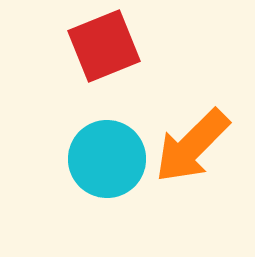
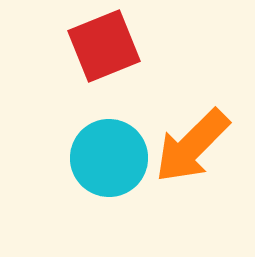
cyan circle: moved 2 px right, 1 px up
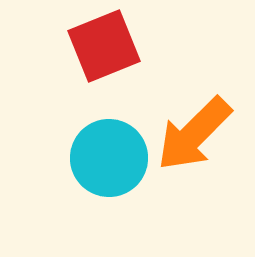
orange arrow: moved 2 px right, 12 px up
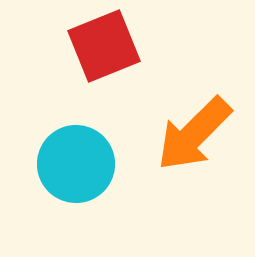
cyan circle: moved 33 px left, 6 px down
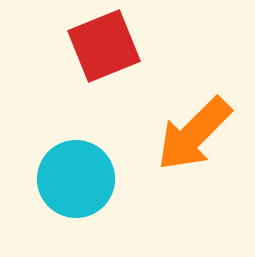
cyan circle: moved 15 px down
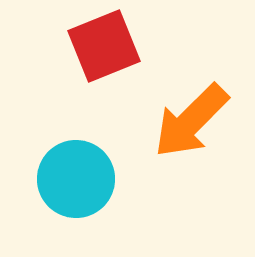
orange arrow: moved 3 px left, 13 px up
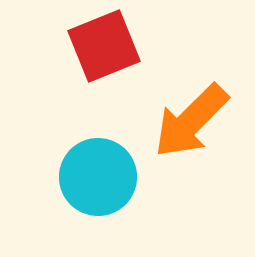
cyan circle: moved 22 px right, 2 px up
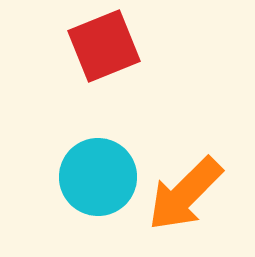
orange arrow: moved 6 px left, 73 px down
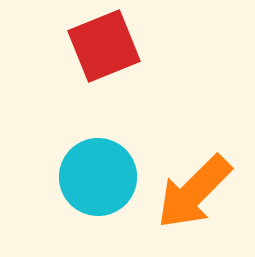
orange arrow: moved 9 px right, 2 px up
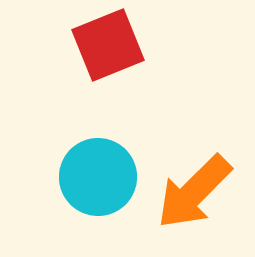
red square: moved 4 px right, 1 px up
